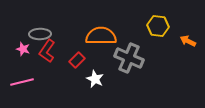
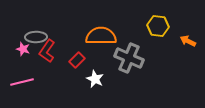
gray ellipse: moved 4 px left, 3 px down
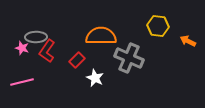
pink star: moved 1 px left, 1 px up
white star: moved 1 px up
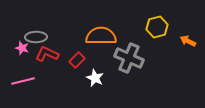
yellow hexagon: moved 1 px left, 1 px down; rotated 20 degrees counterclockwise
red L-shape: moved 3 px down; rotated 80 degrees clockwise
pink line: moved 1 px right, 1 px up
